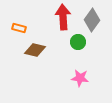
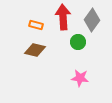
orange rectangle: moved 17 px right, 3 px up
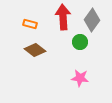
orange rectangle: moved 6 px left, 1 px up
green circle: moved 2 px right
brown diamond: rotated 25 degrees clockwise
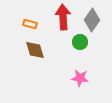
brown diamond: rotated 35 degrees clockwise
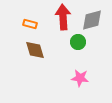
gray diamond: rotated 40 degrees clockwise
green circle: moved 2 px left
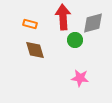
gray diamond: moved 1 px right, 3 px down
green circle: moved 3 px left, 2 px up
